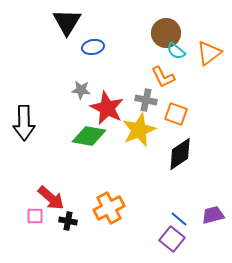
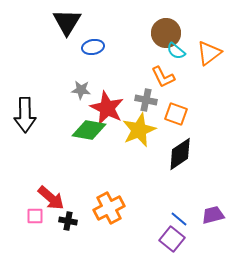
black arrow: moved 1 px right, 8 px up
green diamond: moved 6 px up
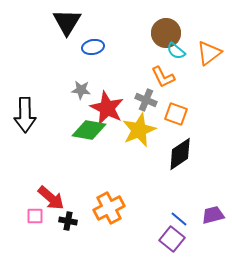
gray cross: rotated 10 degrees clockwise
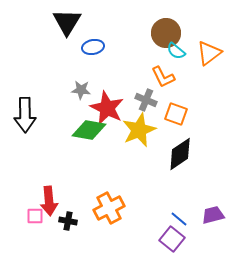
red arrow: moved 2 px left, 3 px down; rotated 44 degrees clockwise
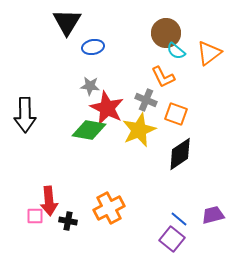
gray star: moved 9 px right, 4 px up
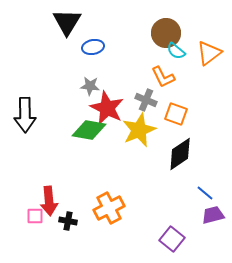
blue line: moved 26 px right, 26 px up
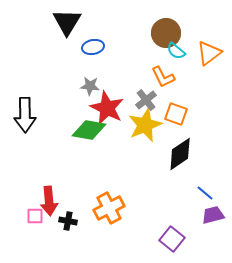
gray cross: rotated 30 degrees clockwise
yellow star: moved 6 px right, 5 px up
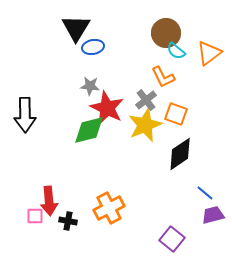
black triangle: moved 9 px right, 6 px down
green diamond: rotated 24 degrees counterclockwise
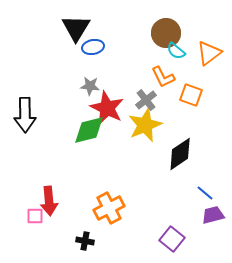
orange square: moved 15 px right, 19 px up
black cross: moved 17 px right, 20 px down
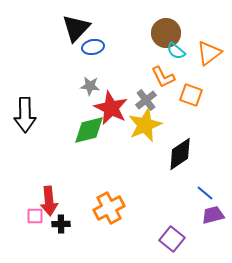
black triangle: rotated 12 degrees clockwise
red star: moved 4 px right
black cross: moved 24 px left, 17 px up; rotated 12 degrees counterclockwise
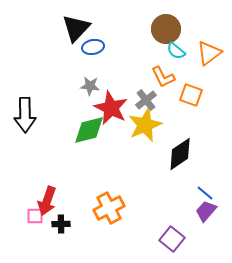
brown circle: moved 4 px up
red arrow: moved 2 px left; rotated 24 degrees clockwise
purple trapezoid: moved 7 px left, 4 px up; rotated 35 degrees counterclockwise
